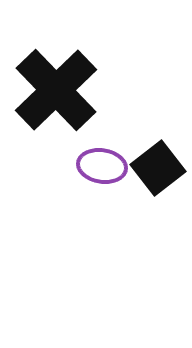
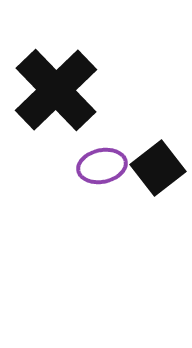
purple ellipse: rotated 21 degrees counterclockwise
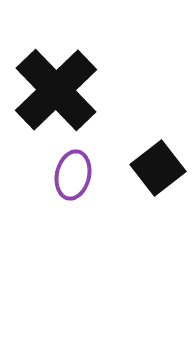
purple ellipse: moved 29 px left, 9 px down; rotated 66 degrees counterclockwise
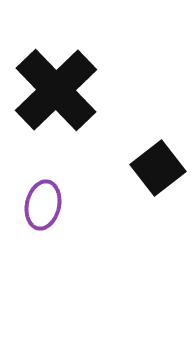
purple ellipse: moved 30 px left, 30 px down
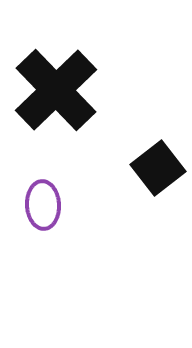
purple ellipse: rotated 15 degrees counterclockwise
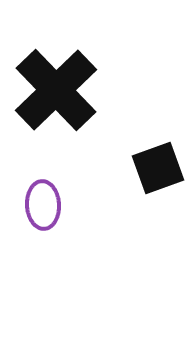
black square: rotated 18 degrees clockwise
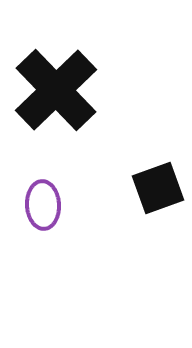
black square: moved 20 px down
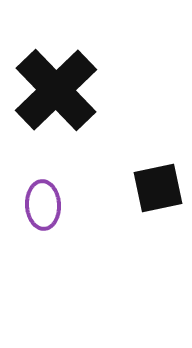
black square: rotated 8 degrees clockwise
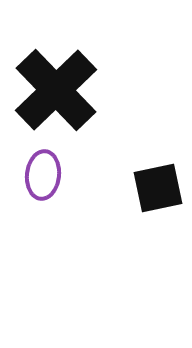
purple ellipse: moved 30 px up; rotated 9 degrees clockwise
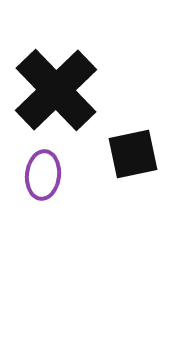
black square: moved 25 px left, 34 px up
